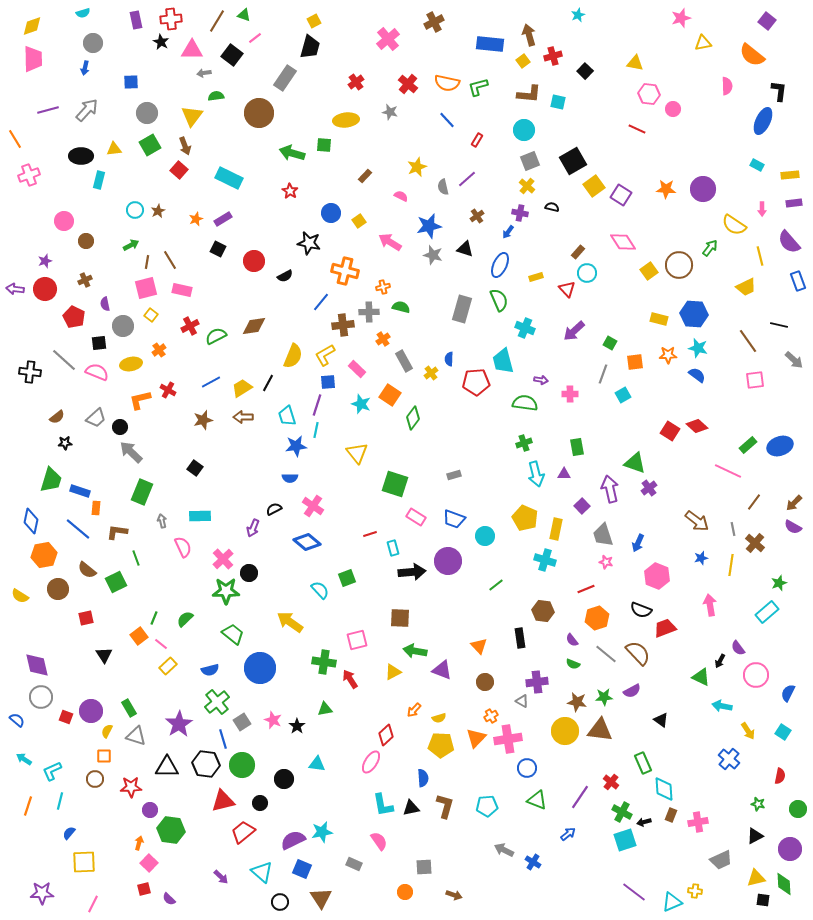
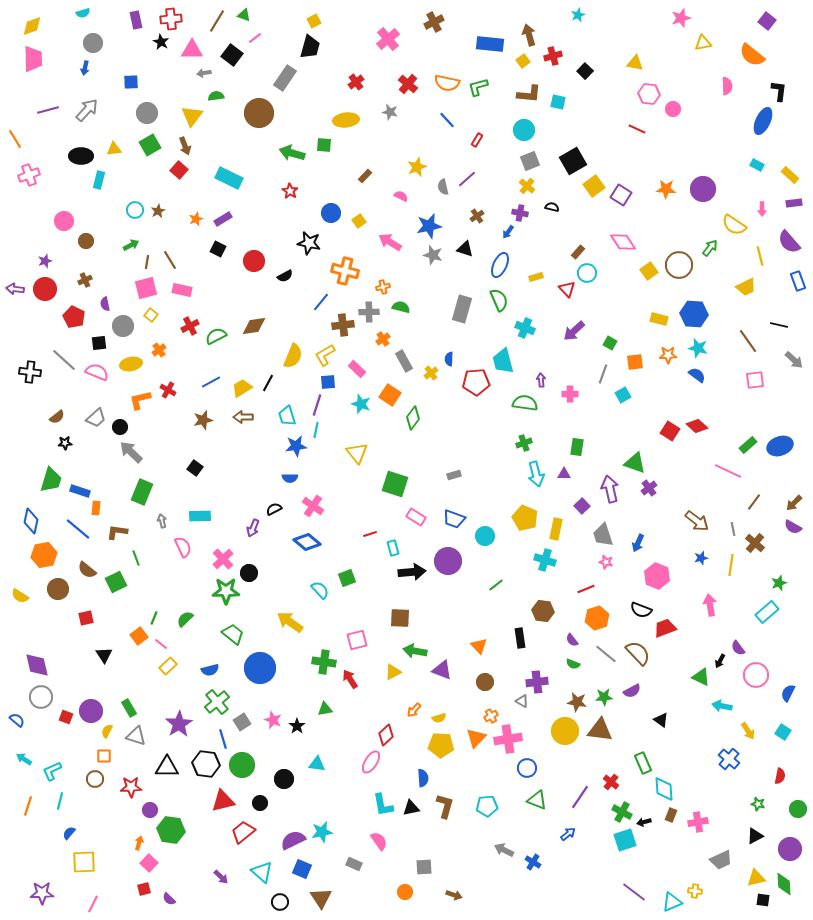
yellow rectangle at (790, 175): rotated 48 degrees clockwise
purple arrow at (541, 380): rotated 104 degrees counterclockwise
green rectangle at (577, 447): rotated 18 degrees clockwise
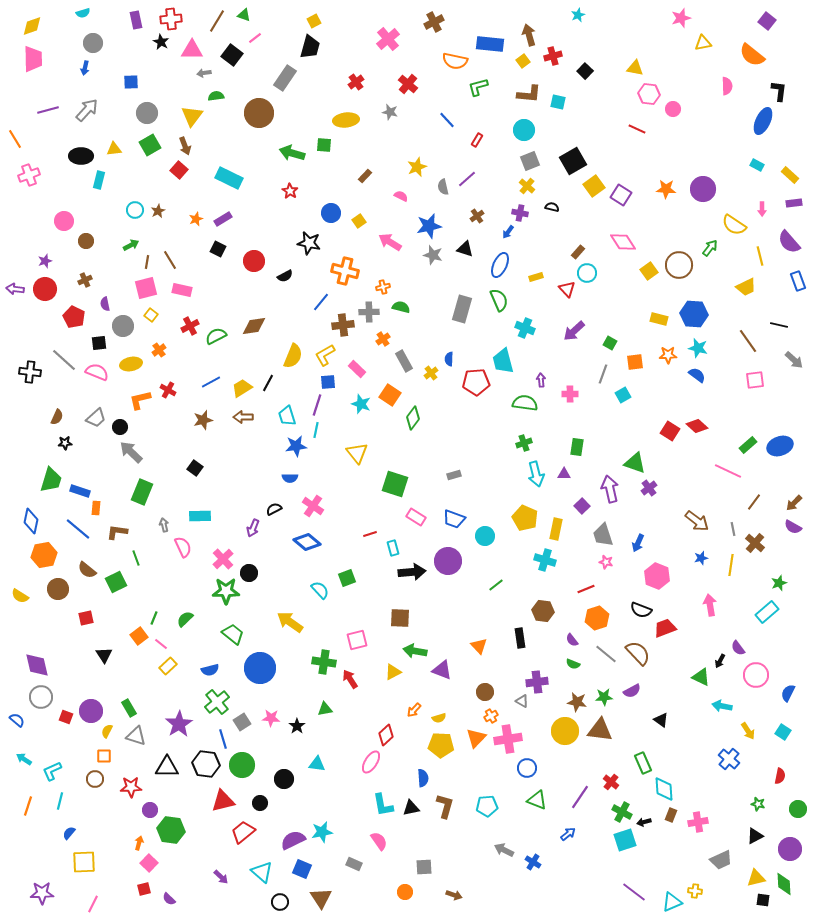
yellow triangle at (635, 63): moved 5 px down
orange semicircle at (447, 83): moved 8 px right, 22 px up
brown semicircle at (57, 417): rotated 28 degrees counterclockwise
gray arrow at (162, 521): moved 2 px right, 4 px down
brown circle at (485, 682): moved 10 px down
pink star at (273, 720): moved 2 px left, 2 px up; rotated 18 degrees counterclockwise
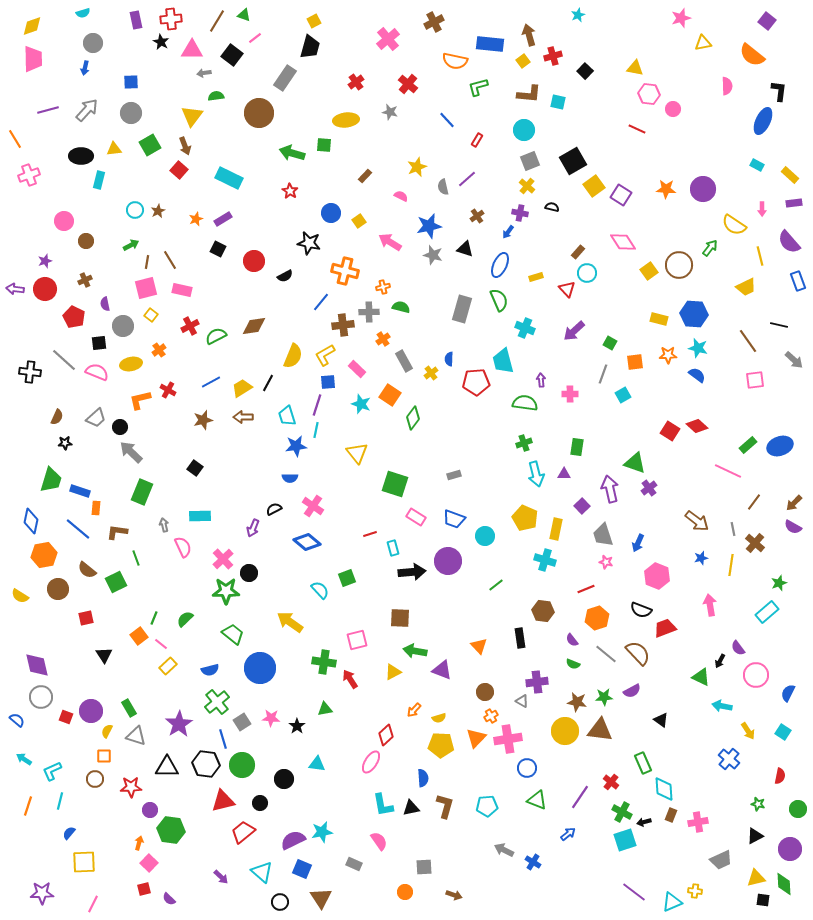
gray circle at (147, 113): moved 16 px left
